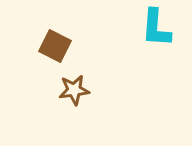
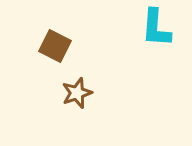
brown star: moved 3 px right, 3 px down; rotated 12 degrees counterclockwise
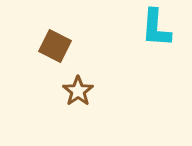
brown star: moved 1 px right, 2 px up; rotated 16 degrees counterclockwise
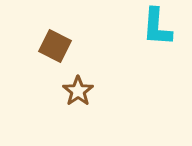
cyan L-shape: moved 1 px right, 1 px up
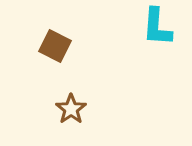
brown star: moved 7 px left, 18 px down
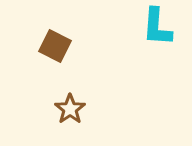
brown star: moved 1 px left
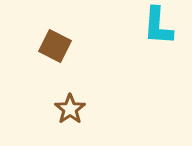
cyan L-shape: moved 1 px right, 1 px up
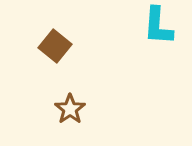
brown square: rotated 12 degrees clockwise
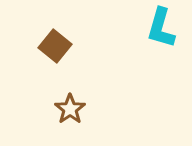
cyan L-shape: moved 3 px right, 2 px down; rotated 12 degrees clockwise
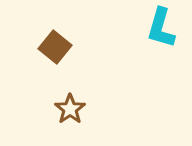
brown square: moved 1 px down
